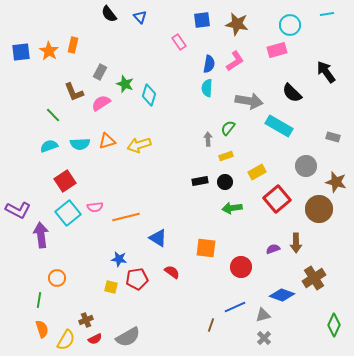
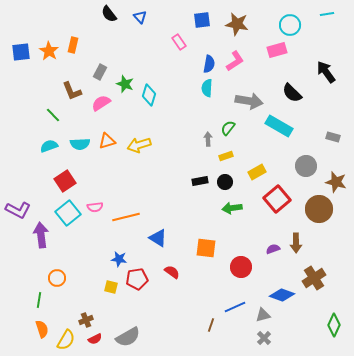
brown L-shape at (74, 92): moved 2 px left, 1 px up
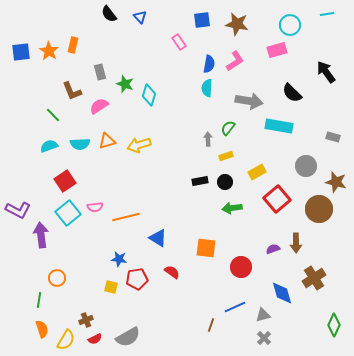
gray rectangle at (100, 72): rotated 42 degrees counterclockwise
pink semicircle at (101, 103): moved 2 px left, 3 px down
cyan rectangle at (279, 126): rotated 20 degrees counterclockwise
blue diamond at (282, 295): moved 2 px up; rotated 55 degrees clockwise
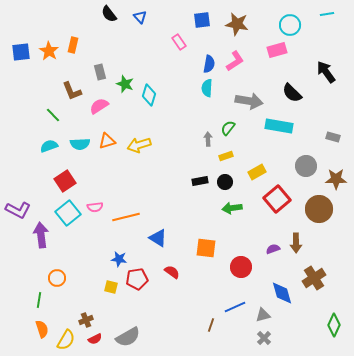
brown star at (336, 182): moved 3 px up; rotated 15 degrees counterclockwise
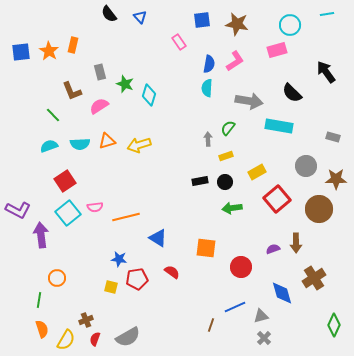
gray triangle at (263, 315): moved 2 px left, 1 px down
red semicircle at (95, 339): rotated 136 degrees clockwise
